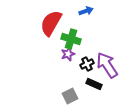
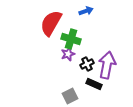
purple arrow: rotated 44 degrees clockwise
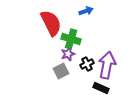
red semicircle: rotated 124 degrees clockwise
black rectangle: moved 7 px right, 4 px down
gray square: moved 9 px left, 25 px up
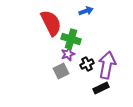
black rectangle: rotated 49 degrees counterclockwise
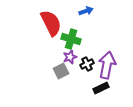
purple star: moved 2 px right, 3 px down
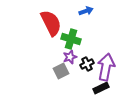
purple arrow: moved 1 px left, 2 px down
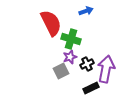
purple arrow: moved 2 px down
black rectangle: moved 10 px left
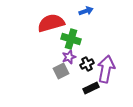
red semicircle: rotated 80 degrees counterclockwise
purple star: moved 1 px left
